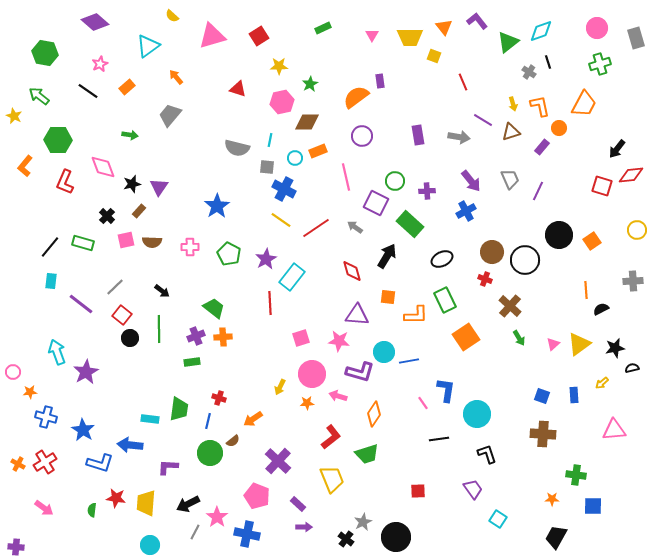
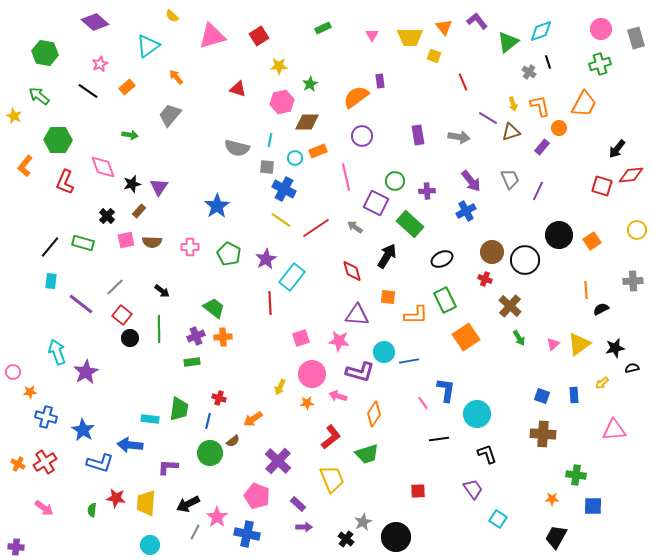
pink circle at (597, 28): moved 4 px right, 1 px down
purple line at (483, 120): moved 5 px right, 2 px up
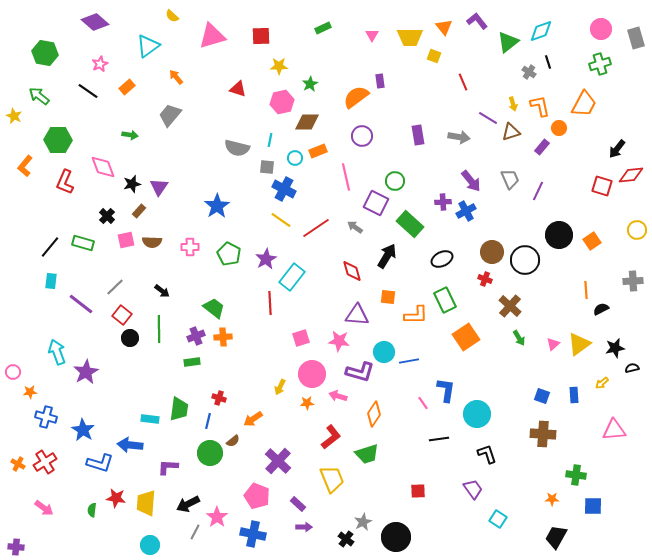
red square at (259, 36): moved 2 px right; rotated 30 degrees clockwise
purple cross at (427, 191): moved 16 px right, 11 px down
blue cross at (247, 534): moved 6 px right
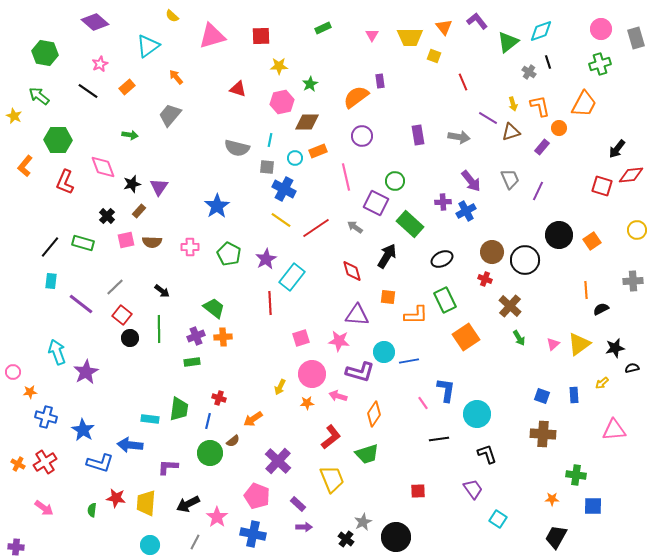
gray line at (195, 532): moved 10 px down
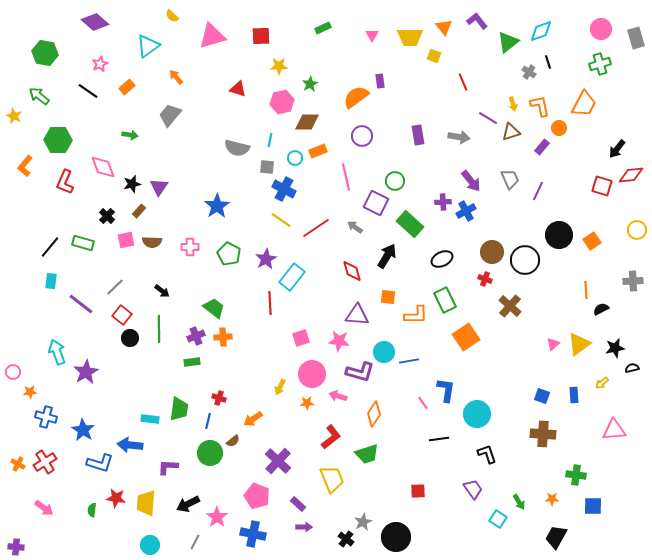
green arrow at (519, 338): moved 164 px down
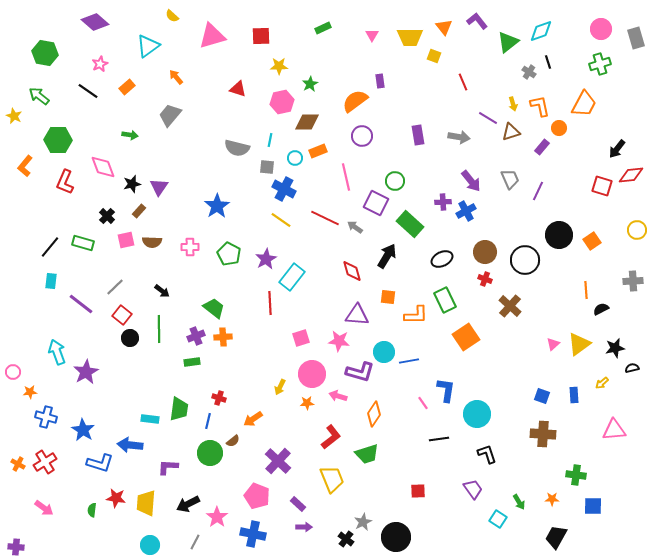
orange semicircle at (356, 97): moved 1 px left, 4 px down
red line at (316, 228): moved 9 px right, 10 px up; rotated 60 degrees clockwise
brown circle at (492, 252): moved 7 px left
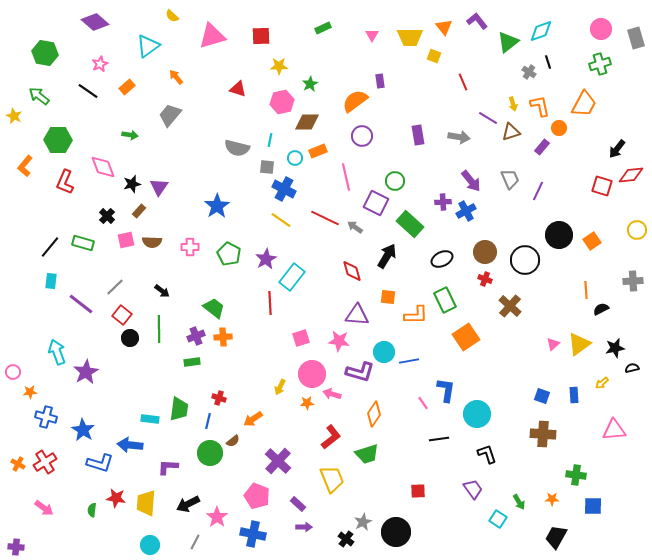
pink arrow at (338, 396): moved 6 px left, 2 px up
black circle at (396, 537): moved 5 px up
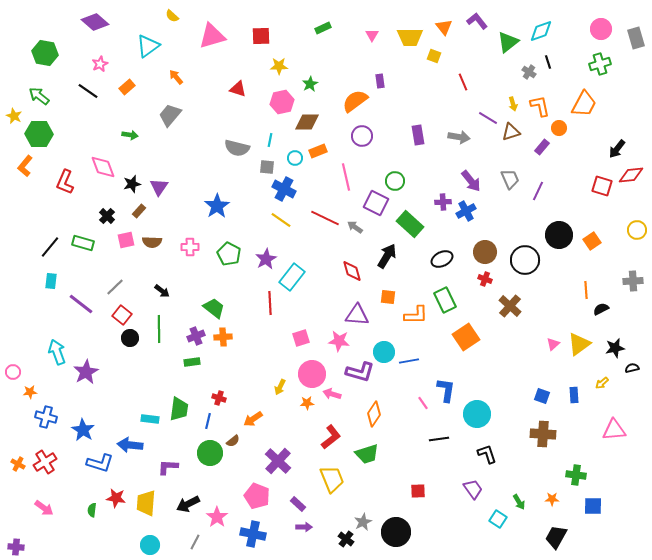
green hexagon at (58, 140): moved 19 px left, 6 px up
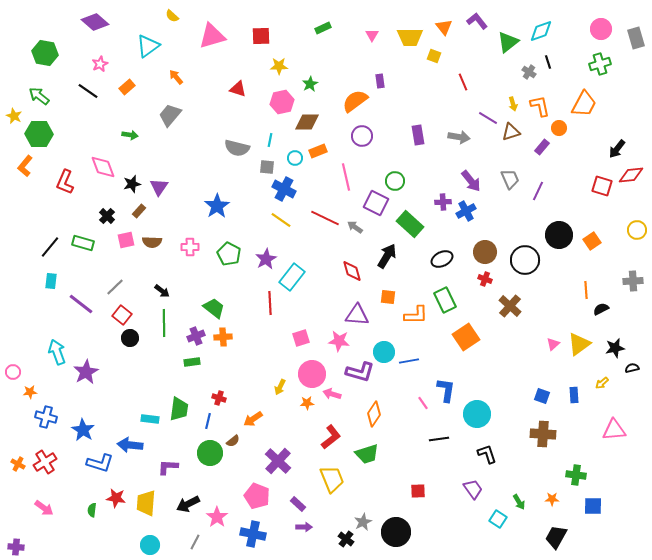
green line at (159, 329): moved 5 px right, 6 px up
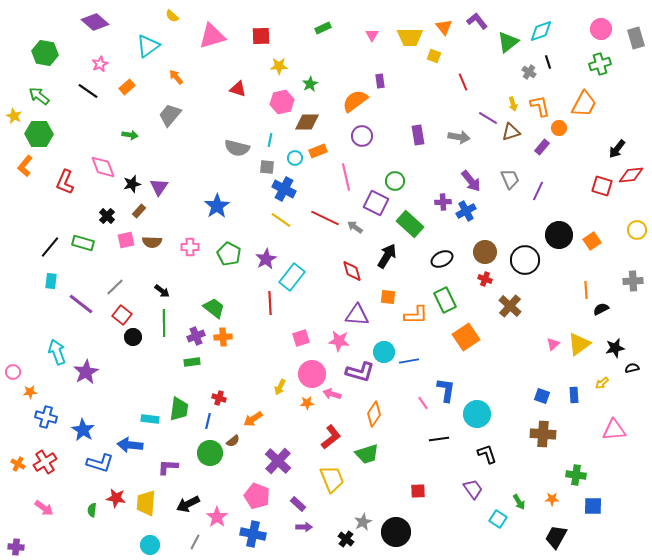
black circle at (130, 338): moved 3 px right, 1 px up
